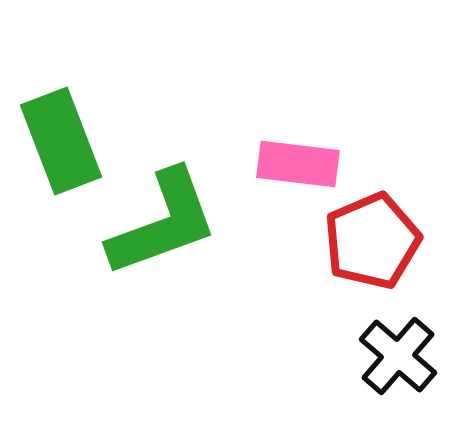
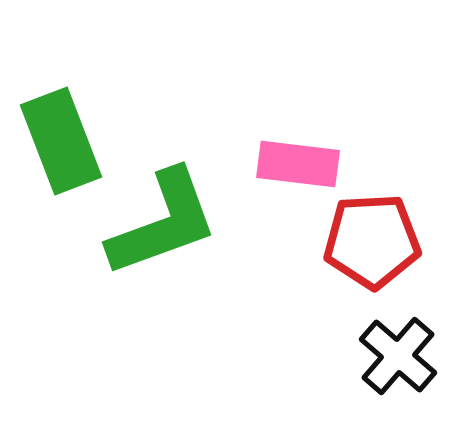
red pentagon: rotated 20 degrees clockwise
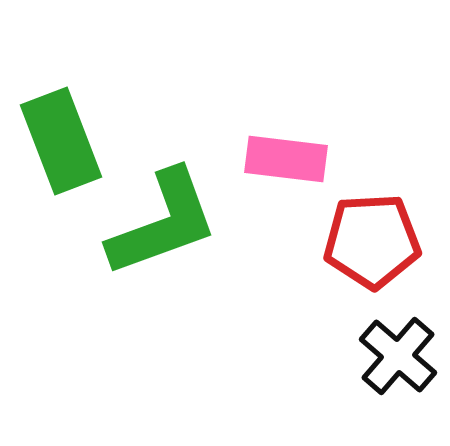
pink rectangle: moved 12 px left, 5 px up
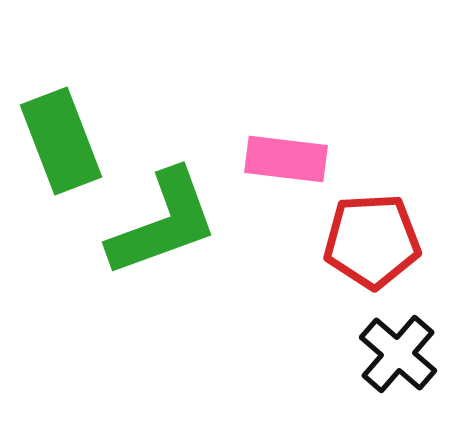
black cross: moved 2 px up
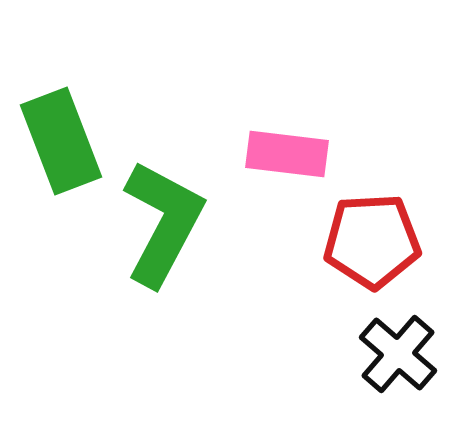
pink rectangle: moved 1 px right, 5 px up
green L-shape: rotated 42 degrees counterclockwise
